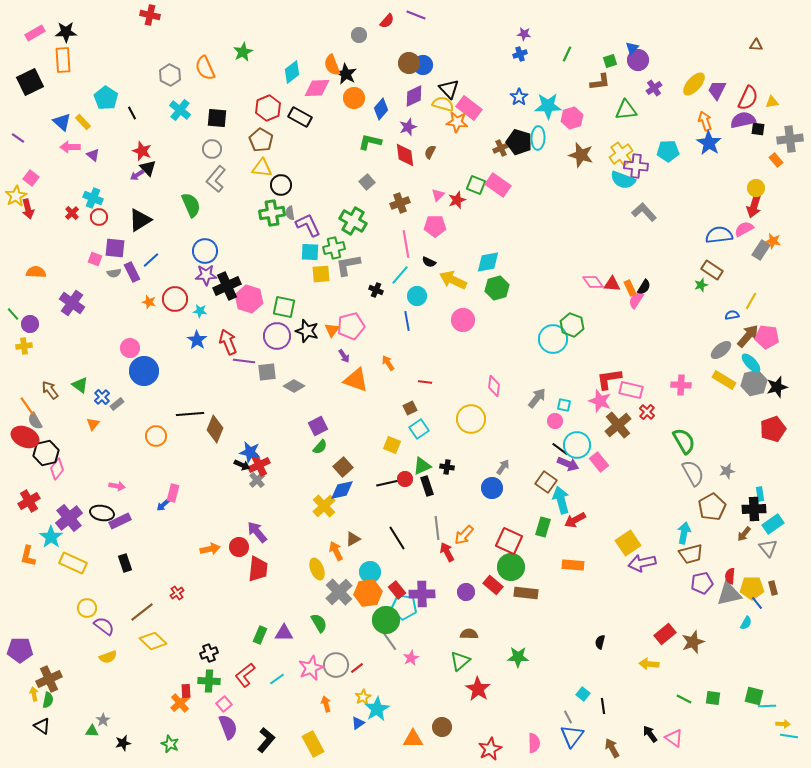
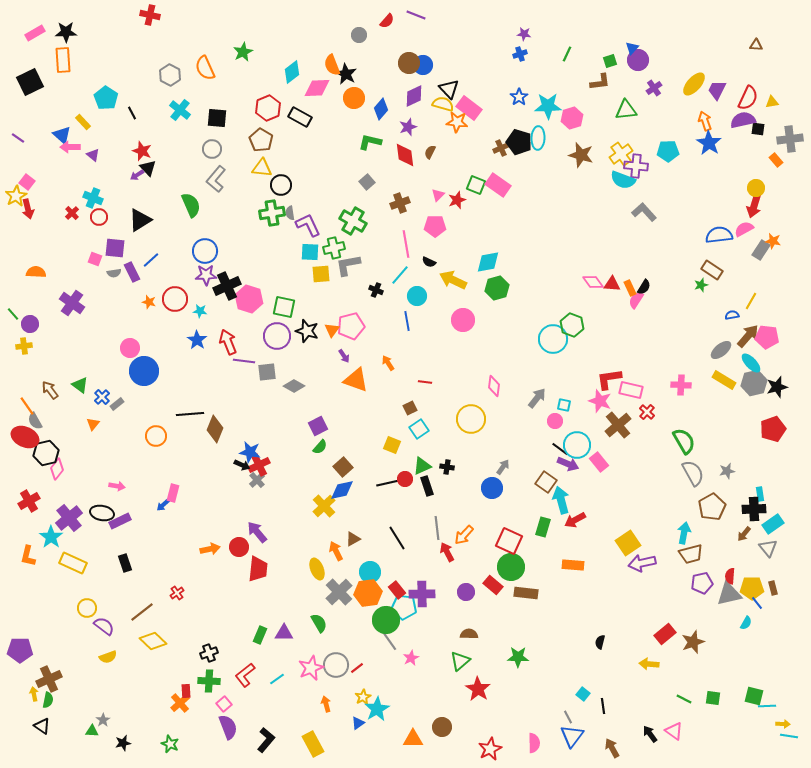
blue triangle at (62, 122): moved 13 px down
pink square at (31, 178): moved 4 px left, 4 px down
pink triangle at (674, 738): moved 7 px up
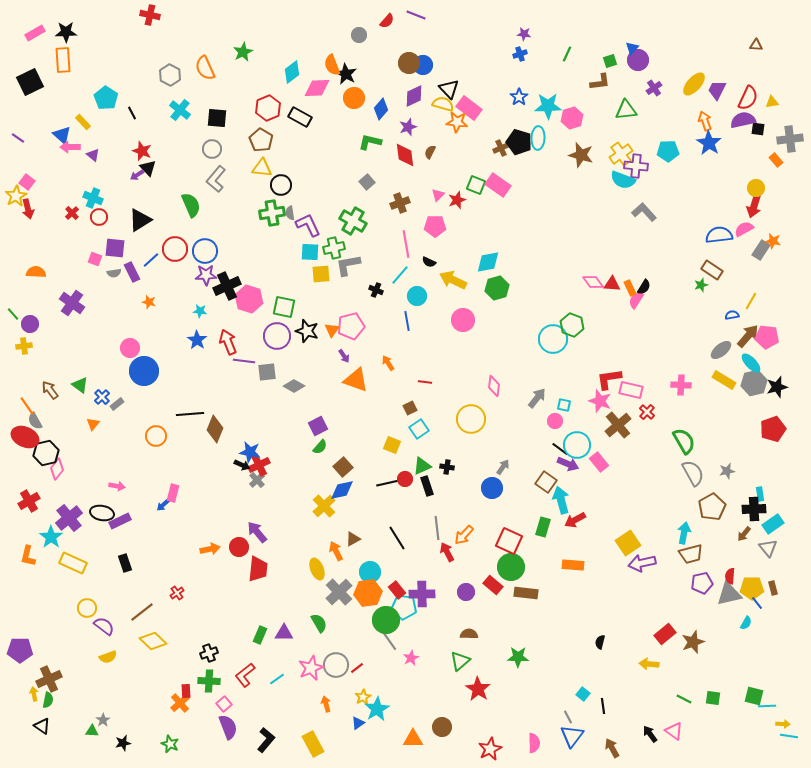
red circle at (175, 299): moved 50 px up
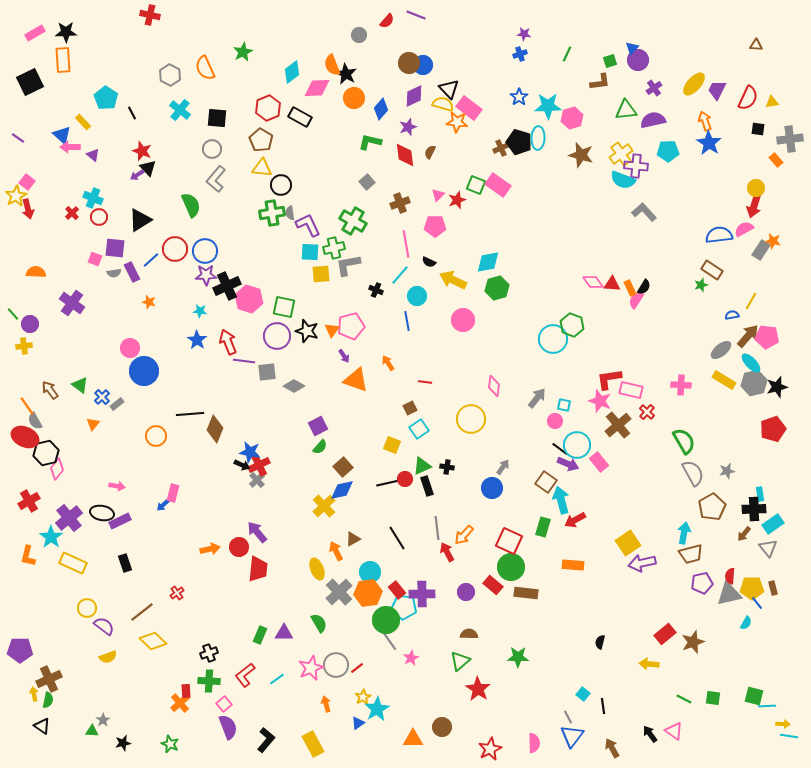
purple semicircle at (743, 120): moved 90 px left
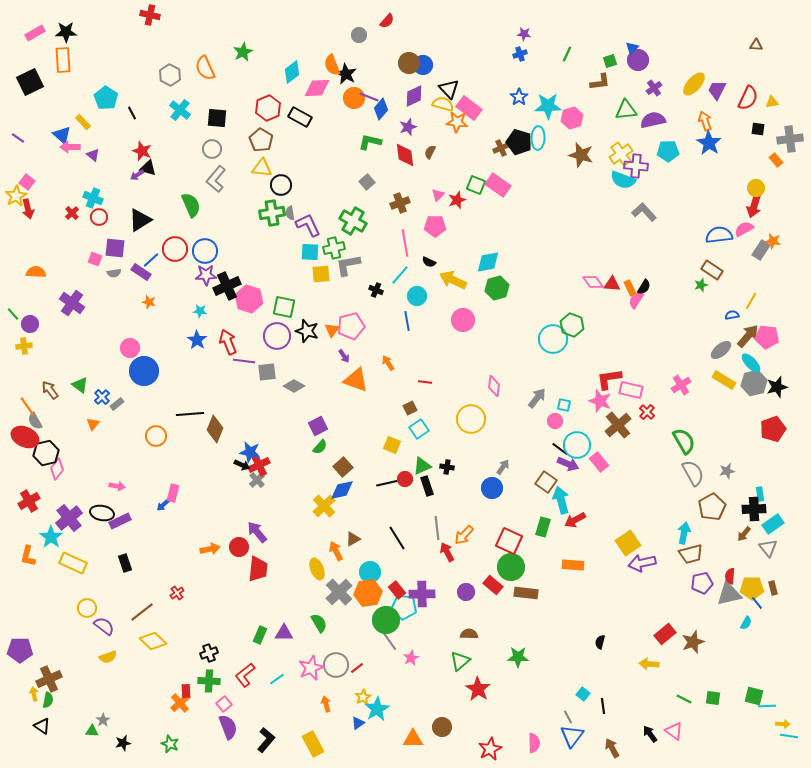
purple line at (416, 15): moved 47 px left, 82 px down
black triangle at (148, 168): rotated 30 degrees counterclockwise
pink line at (406, 244): moved 1 px left, 1 px up
purple rectangle at (132, 272): moved 9 px right; rotated 30 degrees counterclockwise
pink cross at (681, 385): rotated 36 degrees counterclockwise
